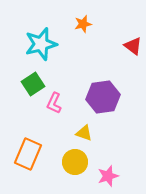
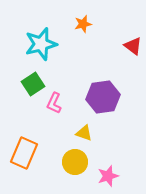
orange rectangle: moved 4 px left, 1 px up
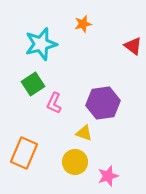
purple hexagon: moved 6 px down
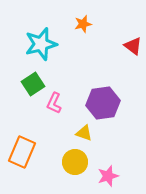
orange rectangle: moved 2 px left, 1 px up
